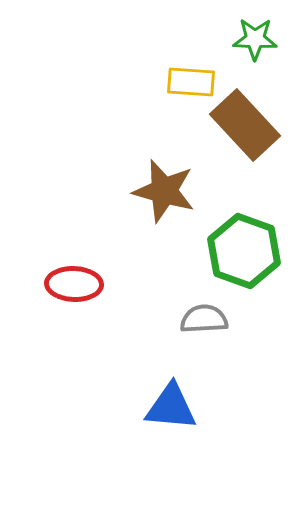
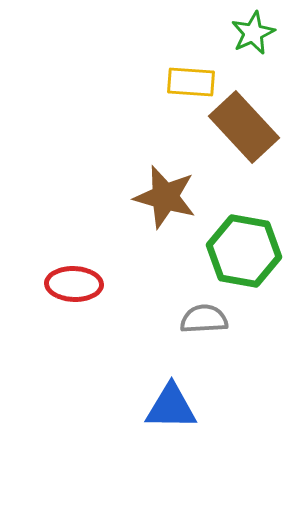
green star: moved 2 px left, 6 px up; rotated 27 degrees counterclockwise
brown rectangle: moved 1 px left, 2 px down
brown star: moved 1 px right, 6 px down
green hexagon: rotated 10 degrees counterclockwise
blue triangle: rotated 4 degrees counterclockwise
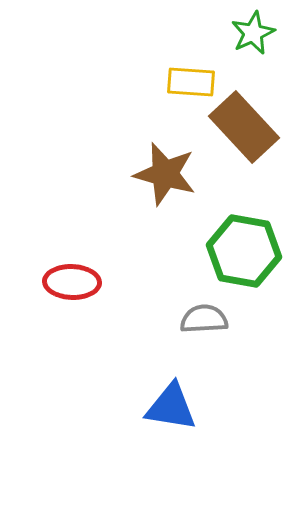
brown star: moved 23 px up
red ellipse: moved 2 px left, 2 px up
blue triangle: rotated 8 degrees clockwise
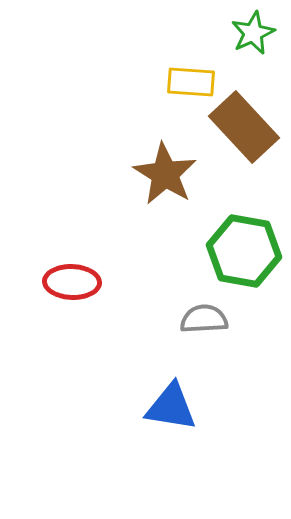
brown star: rotated 16 degrees clockwise
